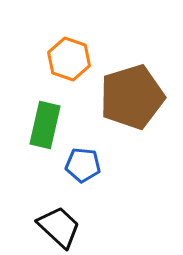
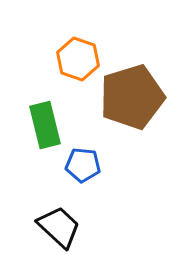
orange hexagon: moved 9 px right
green rectangle: rotated 27 degrees counterclockwise
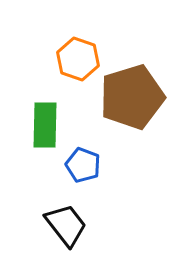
green rectangle: rotated 15 degrees clockwise
blue pentagon: rotated 16 degrees clockwise
black trapezoid: moved 7 px right, 2 px up; rotated 9 degrees clockwise
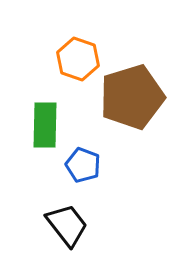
black trapezoid: moved 1 px right
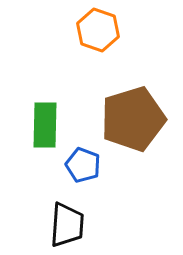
orange hexagon: moved 20 px right, 29 px up
brown pentagon: moved 1 px right, 22 px down
black trapezoid: rotated 42 degrees clockwise
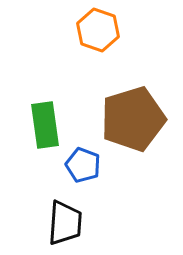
green rectangle: rotated 9 degrees counterclockwise
black trapezoid: moved 2 px left, 2 px up
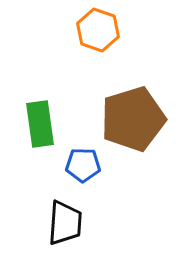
green rectangle: moved 5 px left, 1 px up
blue pentagon: rotated 20 degrees counterclockwise
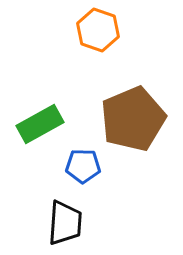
brown pentagon: rotated 6 degrees counterclockwise
green rectangle: rotated 69 degrees clockwise
blue pentagon: moved 1 px down
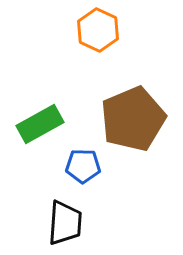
orange hexagon: rotated 6 degrees clockwise
